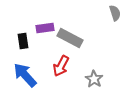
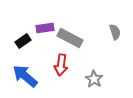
gray semicircle: moved 19 px down
black rectangle: rotated 63 degrees clockwise
red arrow: moved 1 px up; rotated 20 degrees counterclockwise
blue arrow: moved 1 px down; rotated 8 degrees counterclockwise
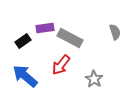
red arrow: rotated 30 degrees clockwise
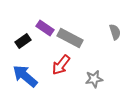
purple rectangle: rotated 42 degrees clockwise
gray star: rotated 30 degrees clockwise
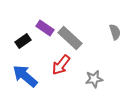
gray rectangle: rotated 15 degrees clockwise
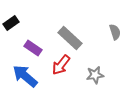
purple rectangle: moved 12 px left, 20 px down
black rectangle: moved 12 px left, 18 px up
gray star: moved 1 px right, 4 px up
